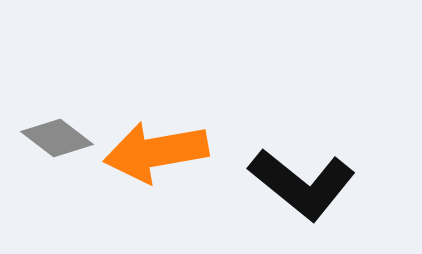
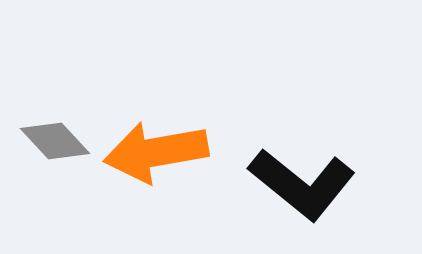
gray diamond: moved 2 px left, 3 px down; rotated 10 degrees clockwise
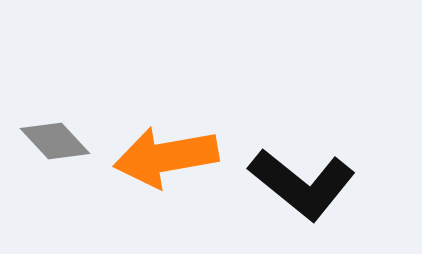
orange arrow: moved 10 px right, 5 px down
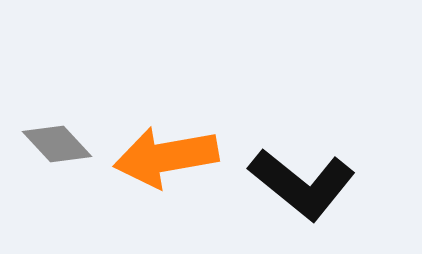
gray diamond: moved 2 px right, 3 px down
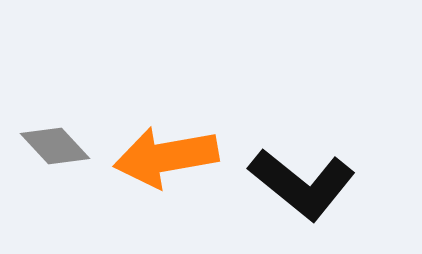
gray diamond: moved 2 px left, 2 px down
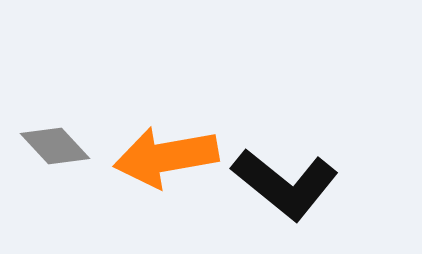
black L-shape: moved 17 px left
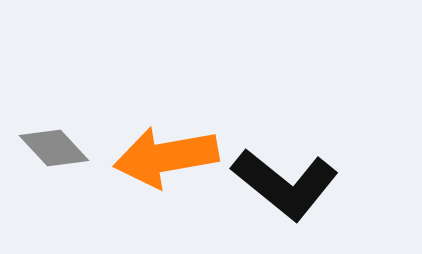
gray diamond: moved 1 px left, 2 px down
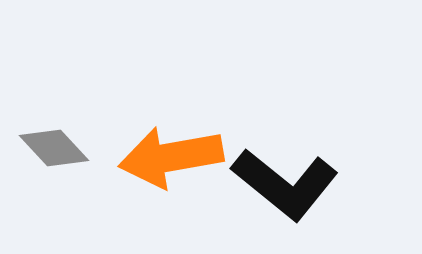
orange arrow: moved 5 px right
